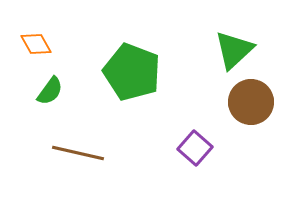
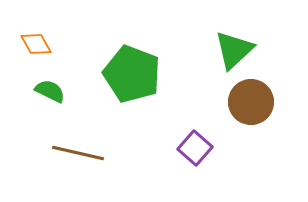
green pentagon: moved 2 px down
green semicircle: rotated 100 degrees counterclockwise
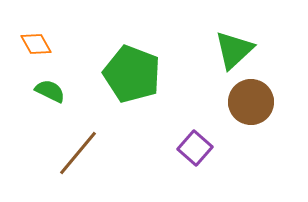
brown line: rotated 63 degrees counterclockwise
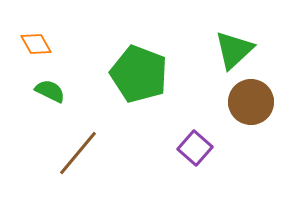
green pentagon: moved 7 px right
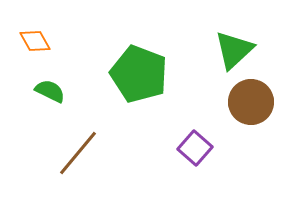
orange diamond: moved 1 px left, 3 px up
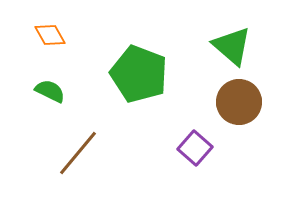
orange diamond: moved 15 px right, 6 px up
green triangle: moved 2 px left, 4 px up; rotated 36 degrees counterclockwise
brown circle: moved 12 px left
